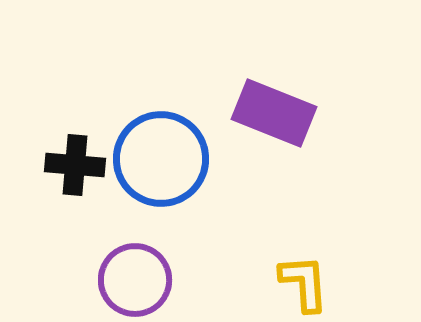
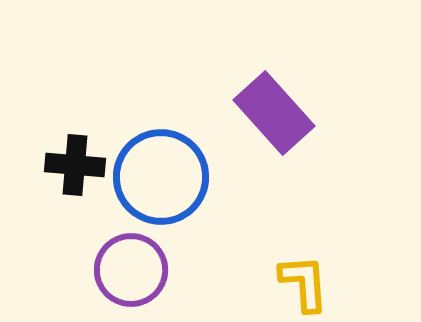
purple rectangle: rotated 26 degrees clockwise
blue circle: moved 18 px down
purple circle: moved 4 px left, 10 px up
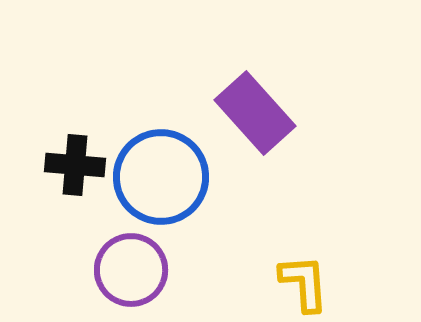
purple rectangle: moved 19 px left
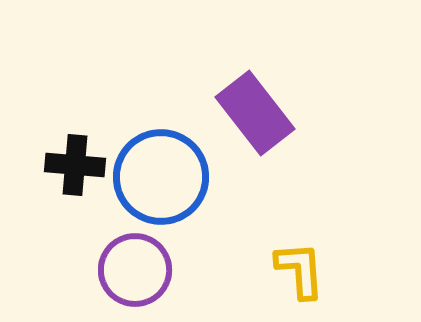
purple rectangle: rotated 4 degrees clockwise
purple circle: moved 4 px right
yellow L-shape: moved 4 px left, 13 px up
